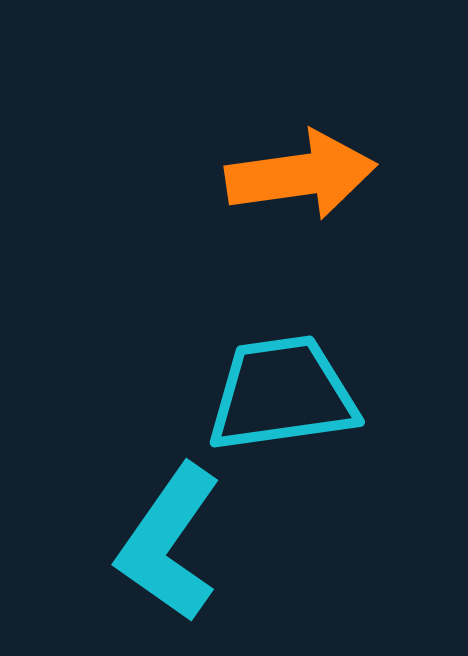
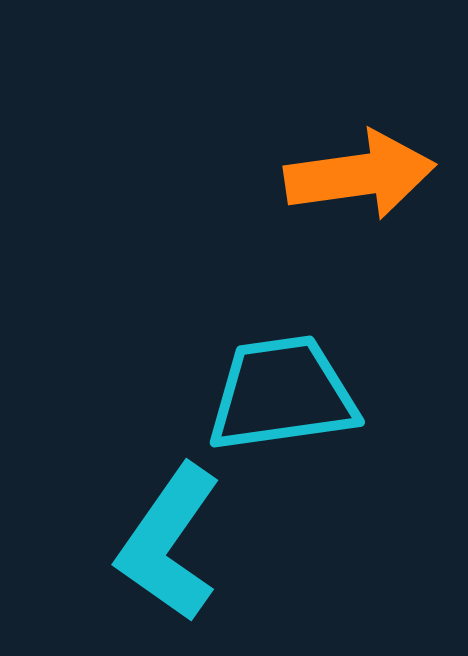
orange arrow: moved 59 px right
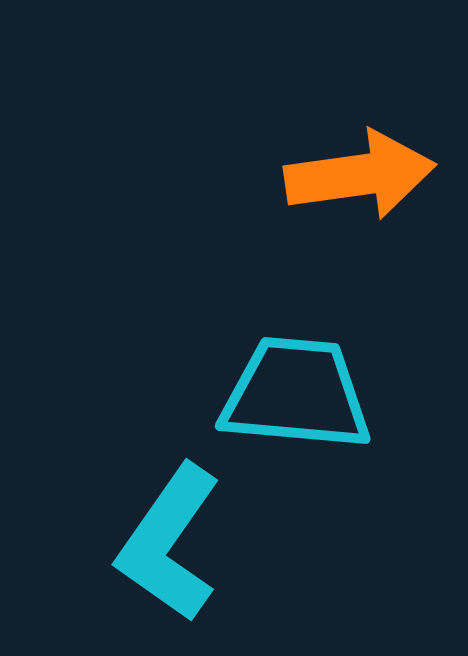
cyan trapezoid: moved 14 px right; rotated 13 degrees clockwise
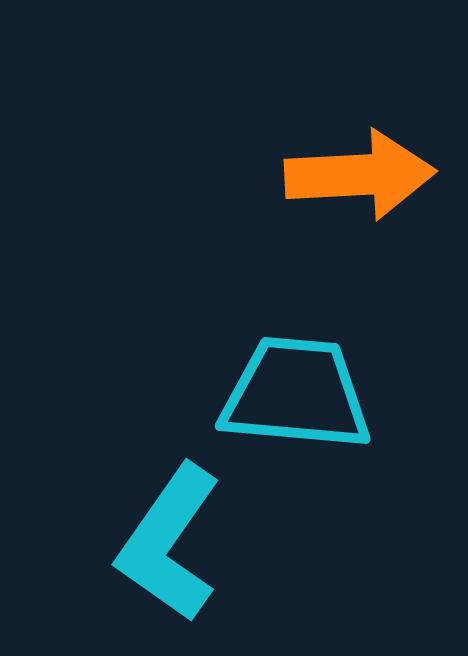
orange arrow: rotated 5 degrees clockwise
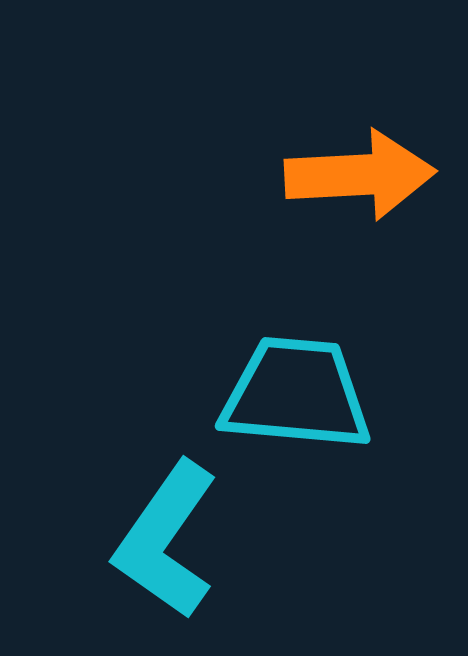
cyan L-shape: moved 3 px left, 3 px up
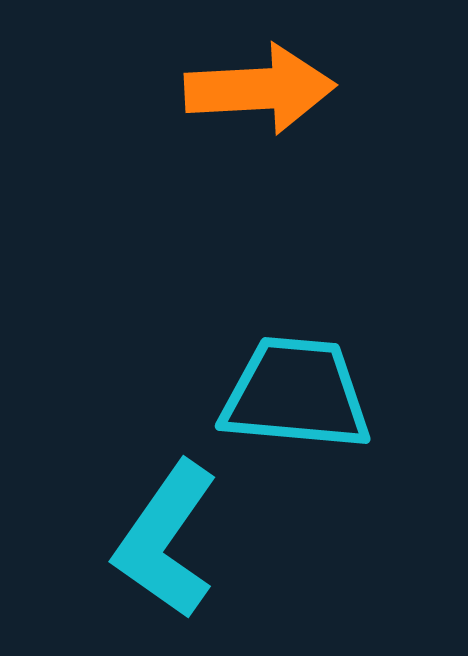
orange arrow: moved 100 px left, 86 px up
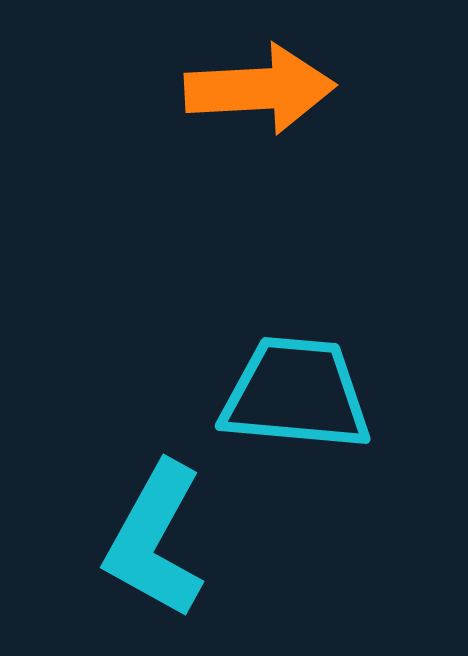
cyan L-shape: moved 11 px left; rotated 6 degrees counterclockwise
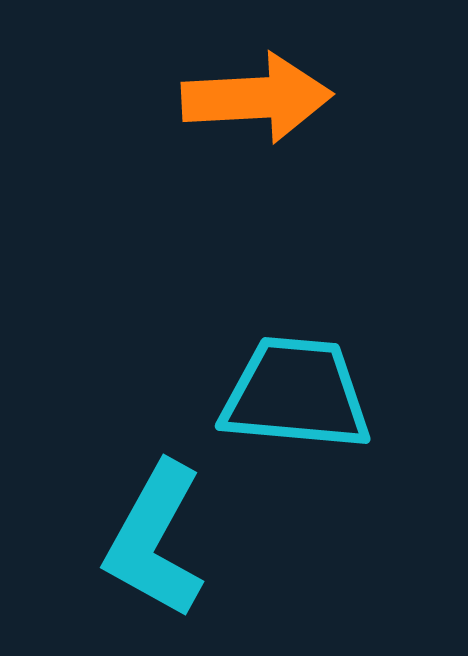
orange arrow: moved 3 px left, 9 px down
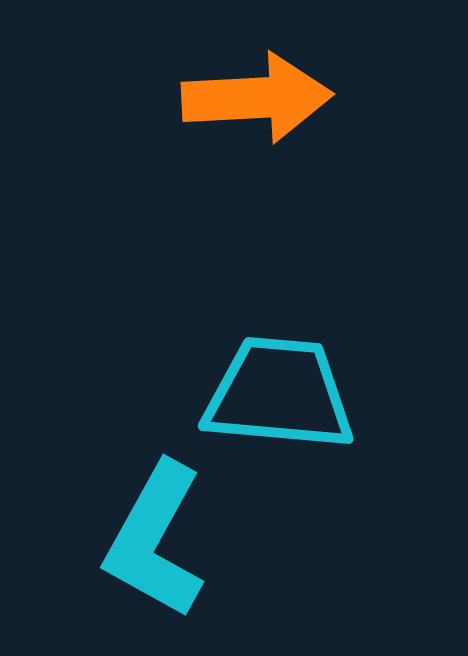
cyan trapezoid: moved 17 px left
